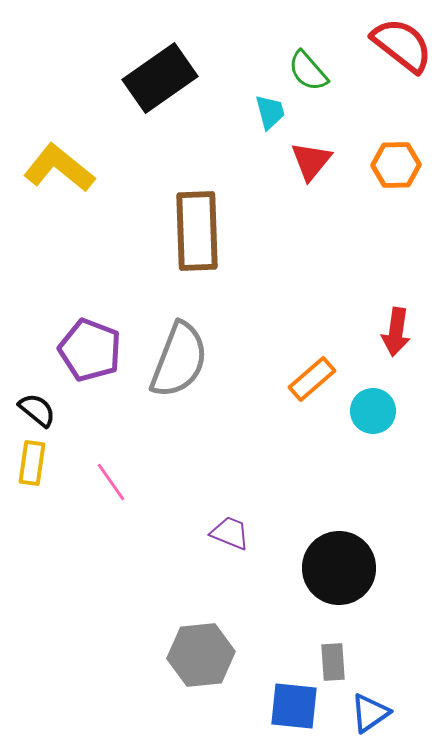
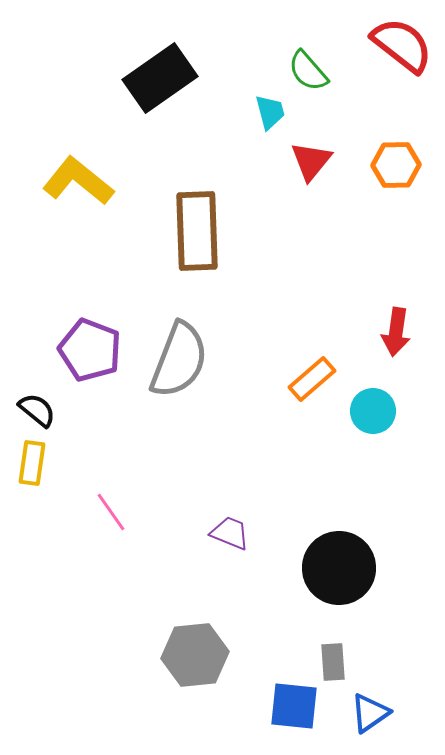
yellow L-shape: moved 19 px right, 13 px down
pink line: moved 30 px down
gray hexagon: moved 6 px left
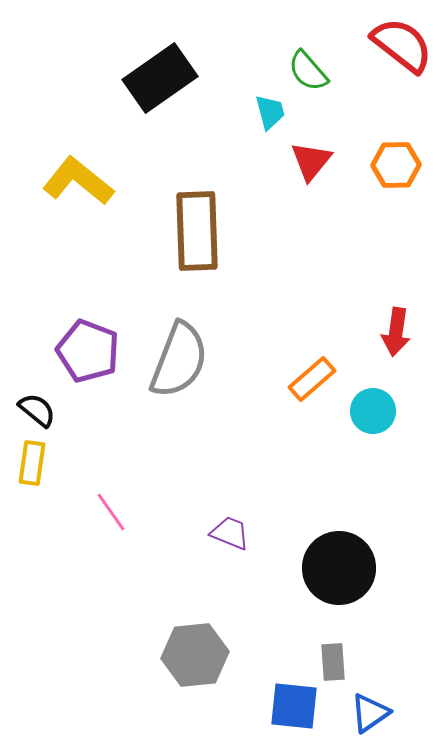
purple pentagon: moved 2 px left, 1 px down
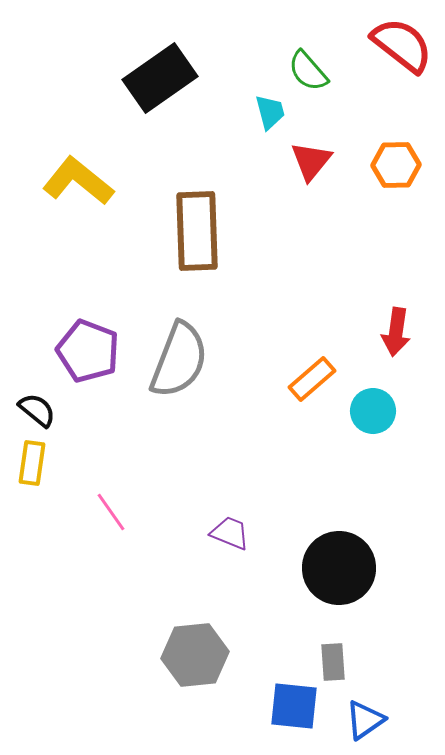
blue triangle: moved 5 px left, 7 px down
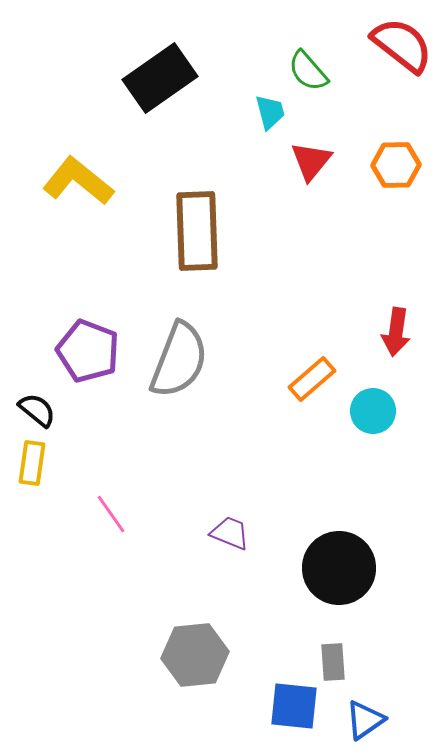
pink line: moved 2 px down
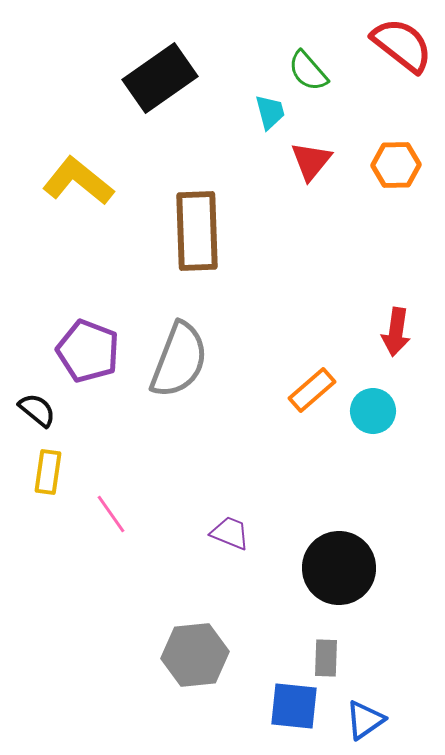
orange rectangle: moved 11 px down
yellow rectangle: moved 16 px right, 9 px down
gray rectangle: moved 7 px left, 4 px up; rotated 6 degrees clockwise
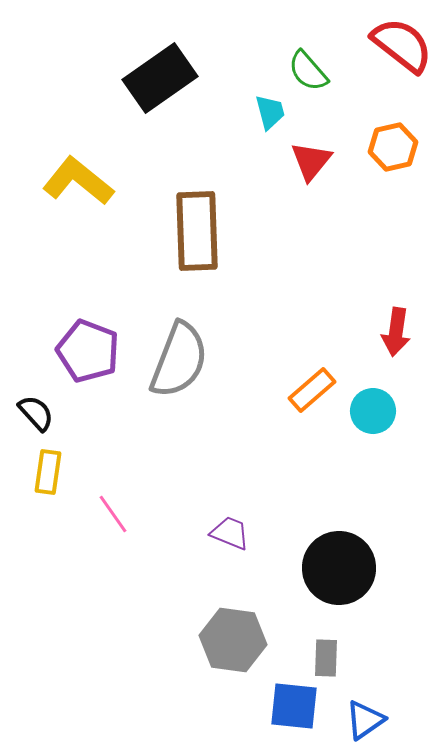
orange hexagon: moved 3 px left, 18 px up; rotated 12 degrees counterclockwise
black semicircle: moved 1 px left, 3 px down; rotated 9 degrees clockwise
pink line: moved 2 px right
gray hexagon: moved 38 px right, 15 px up; rotated 14 degrees clockwise
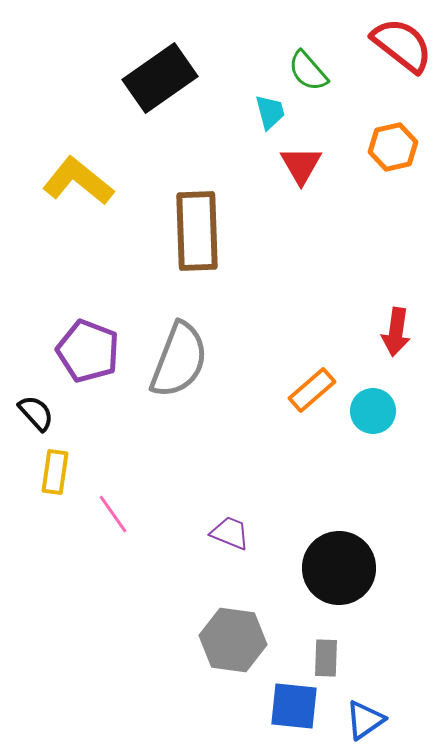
red triangle: moved 10 px left, 4 px down; rotated 9 degrees counterclockwise
yellow rectangle: moved 7 px right
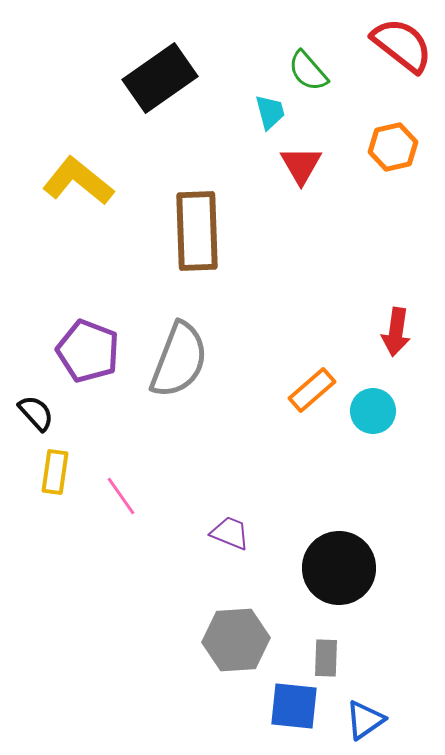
pink line: moved 8 px right, 18 px up
gray hexagon: moved 3 px right; rotated 12 degrees counterclockwise
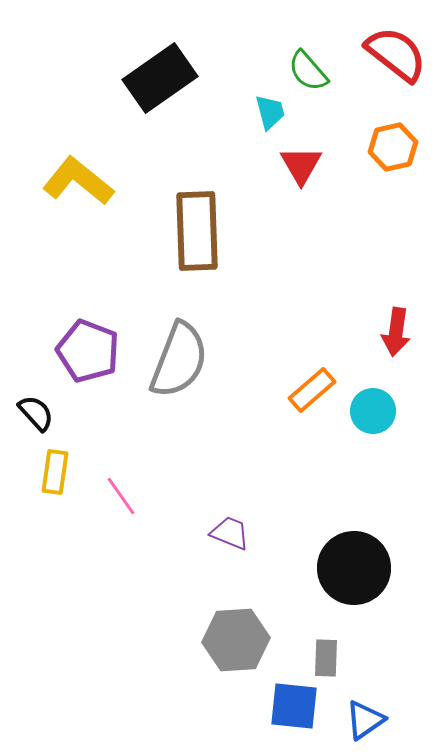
red semicircle: moved 6 px left, 9 px down
black circle: moved 15 px right
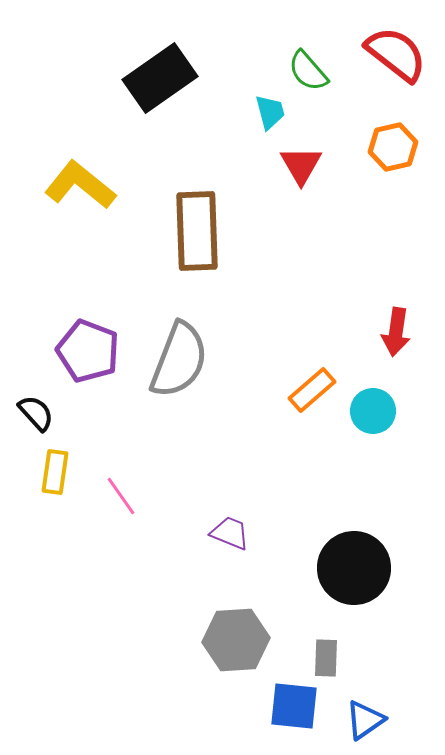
yellow L-shape: moved 2 px right, 4 px down
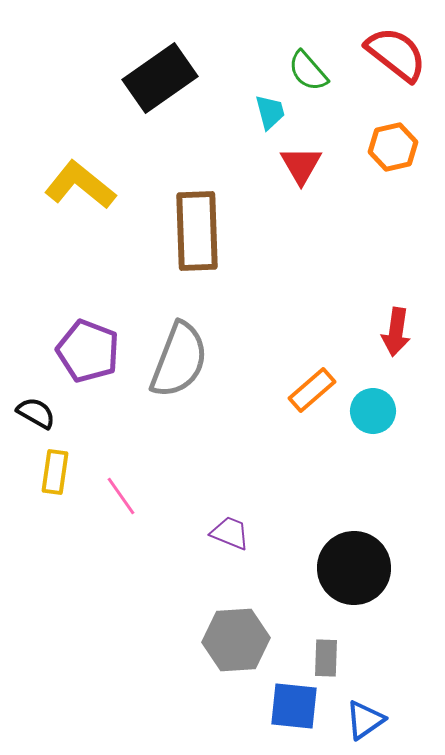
black semicircle: rotated 18 degrees counterclockwise
